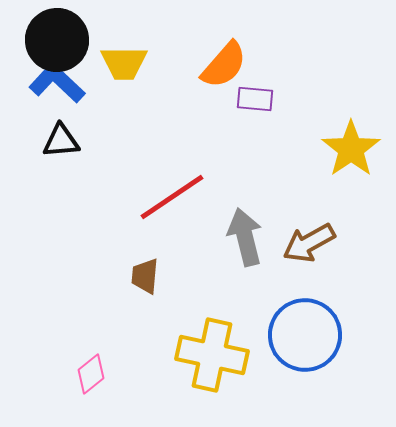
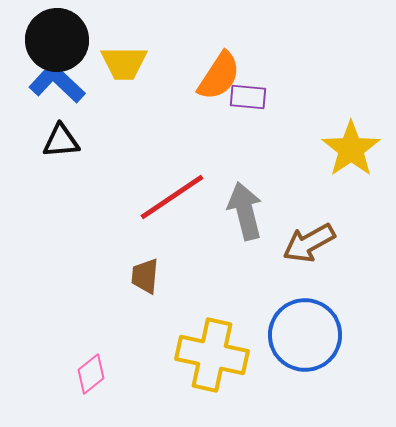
orange semicircle: moved 5 px left, 11 px down; rotated 8 degrees counterclockwise
purple rectangle: moved 7 px left, 2 px up
gray arrow: moved 26 px up
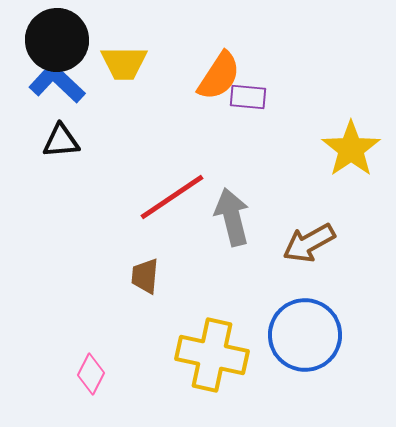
gray arrow: moved 13 px left, 6 px down
pink diamond: rotated 24 degrees counterclockwise
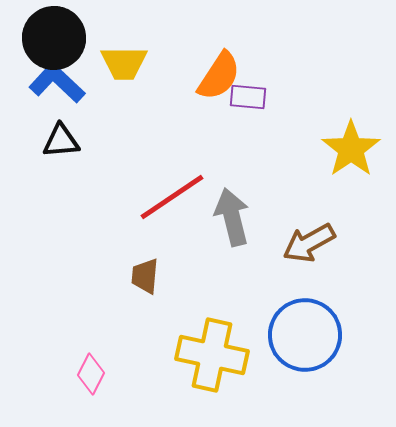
black circle: moved 3 px left, 2 px up
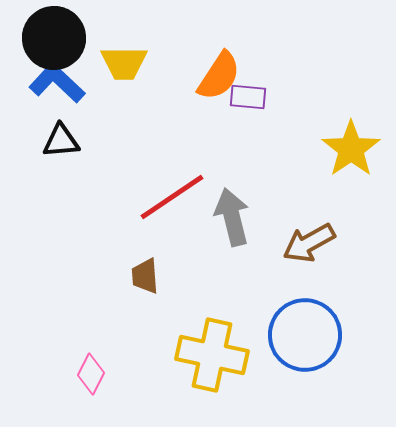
brown trapezoid: rotated 9 degrees counterclockwise
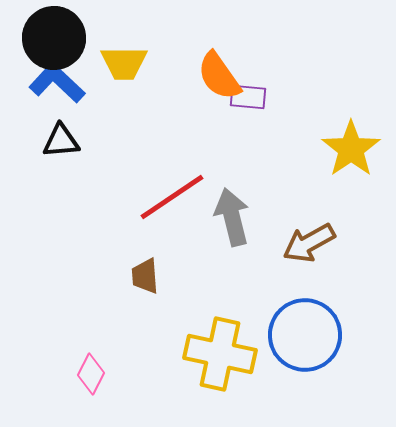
orange semicircle: rotated 112 degrees clockwise
yellow cross: moved 8 px right, 1 px up
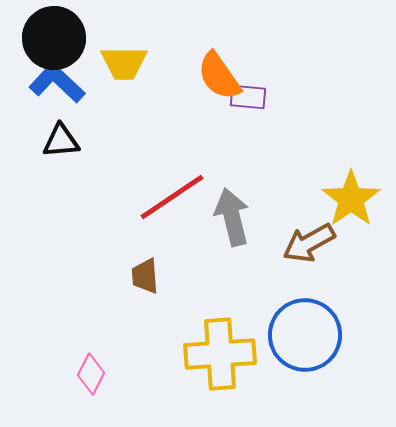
yellow star: moved 50 px down
yellow cross: rotated 16 degrees counterclockwise
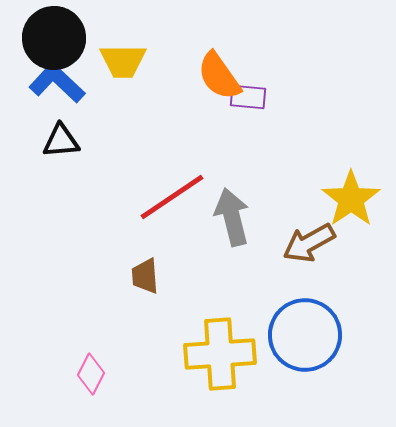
yellow trapezoid: moved 1 px left, 2 px up
